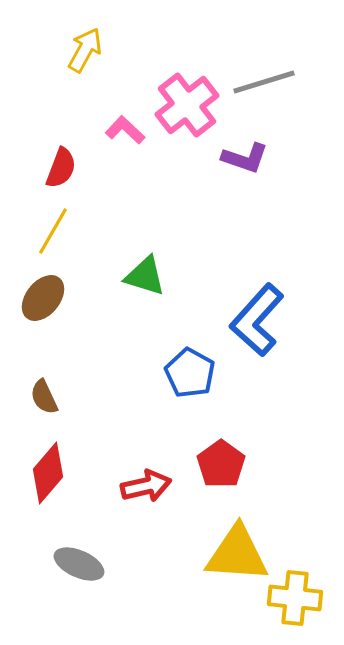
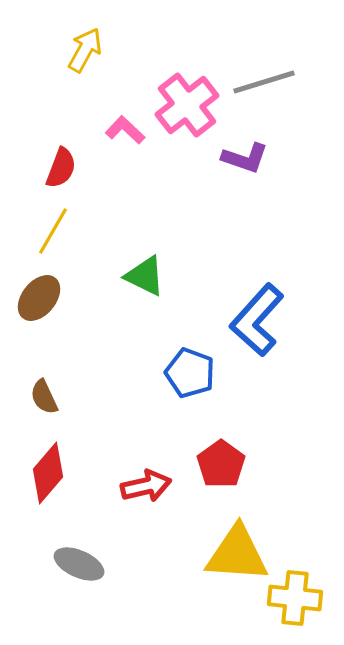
green triangle: rotated 9 degrees clockwise
brown ellipse: moved 4 px left
blue pentagon: rotated 9 degrees counterclockwise
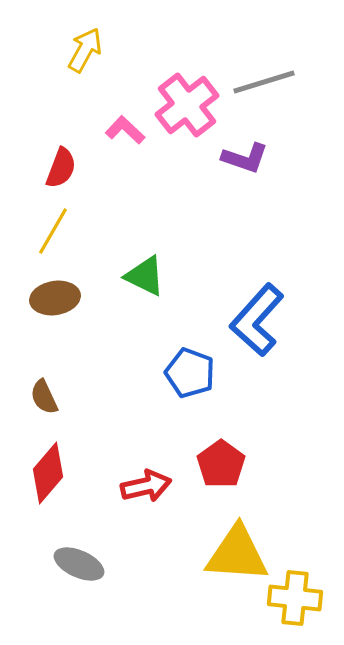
brown ellipse: moved 16 px right; rotated 42 degrees clockwise
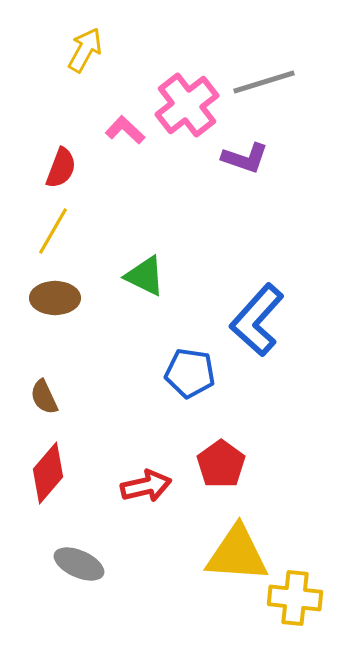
brown ellipse: rotated 9 degrees clockwise
blue pentagon: rotated 12 degrees counterclockwise
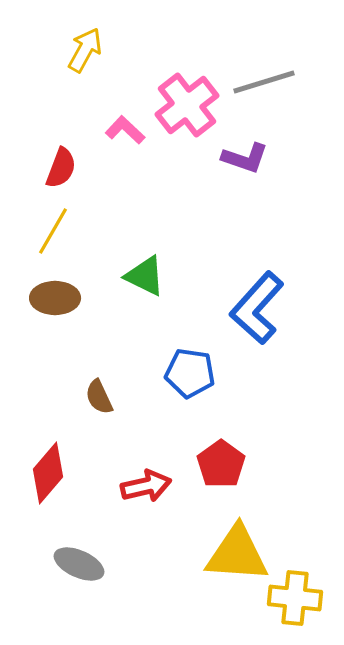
blue L-shape: moved 12 px up
brown semicircle: moved 55 px right
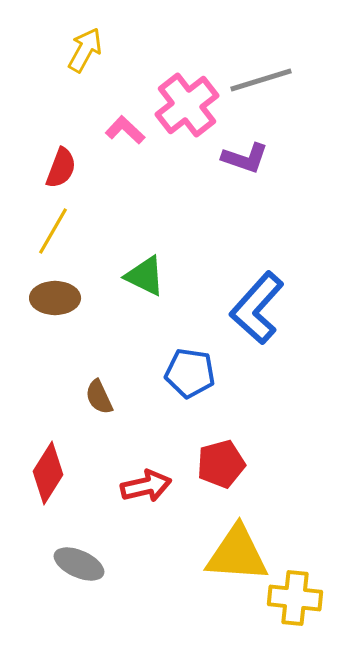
gray line: moved 3 px left, 2 px up
red pentagon: rotated 21 degrees clockwise
red diamond: rotated 8 degrees counterclockwise
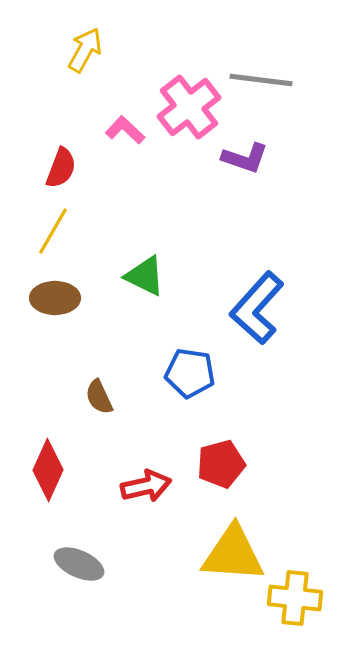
gray line: rotated 24 degrees clockwise
pink cross: moved 2 px right, 2 px down
red diamond: moved 3 px up; rotated 8 degrees counterclockwise
yellow triangle: moved 4 px left
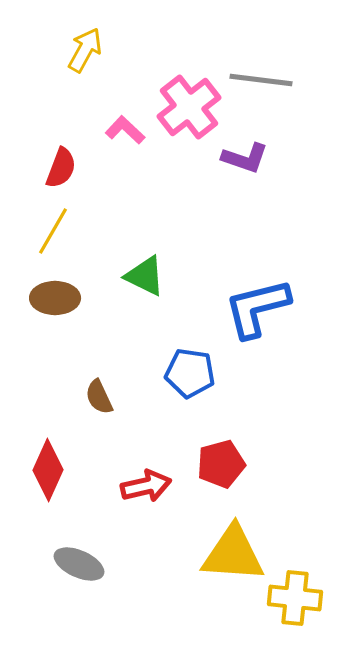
blue L-shape: rotated 34 degrees clockwise
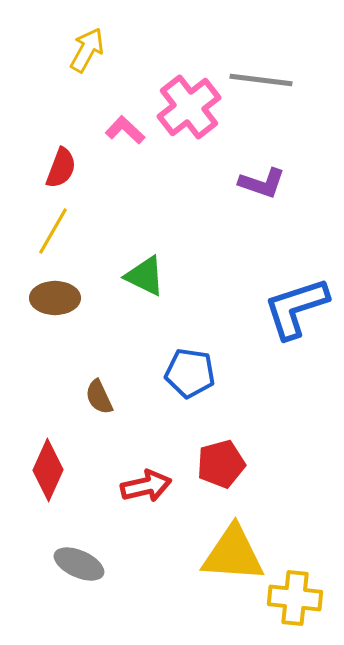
yellow arrow: moved 2 px right
purple L-shape: moved 17 px right, 25 px down
blue L-shape: moved 39 px right; rotated 4 degrees counterclockwise
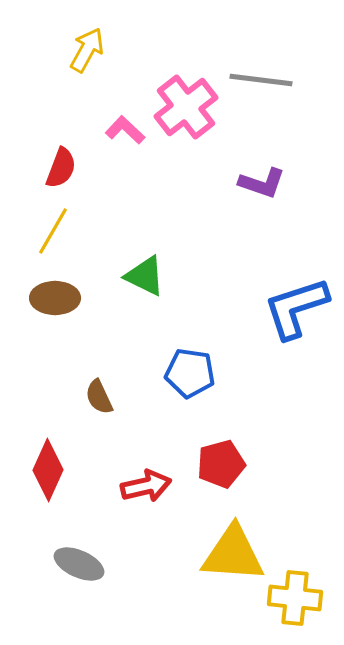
pink cross: moved 3 px left
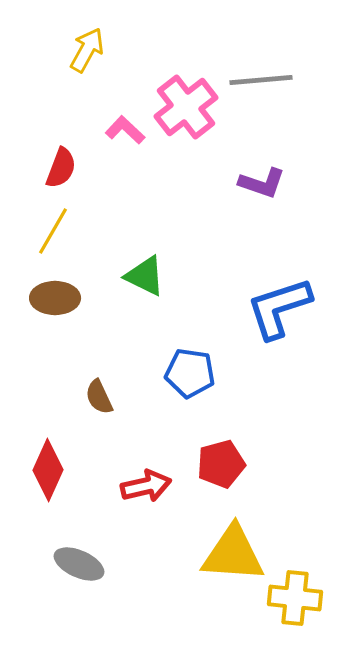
gray line: rotated 12 degrees counterclockwise
blue L-shape: moved 17 px left
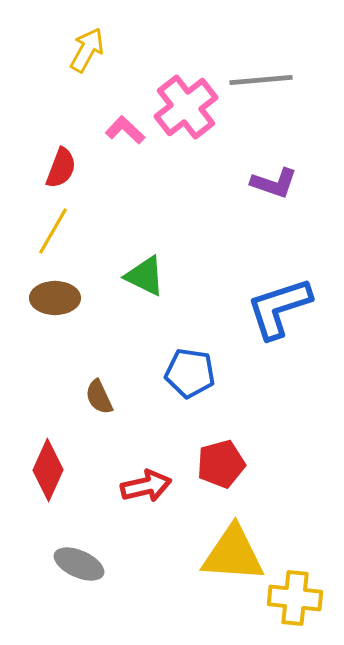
purple L-shape: moved 12 px right
